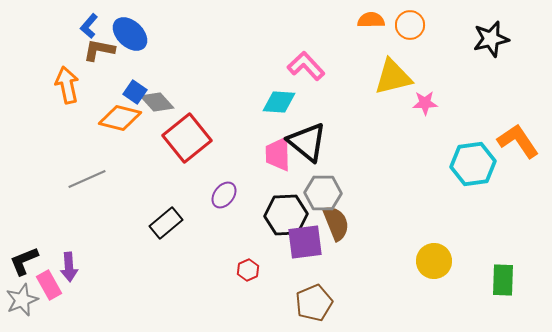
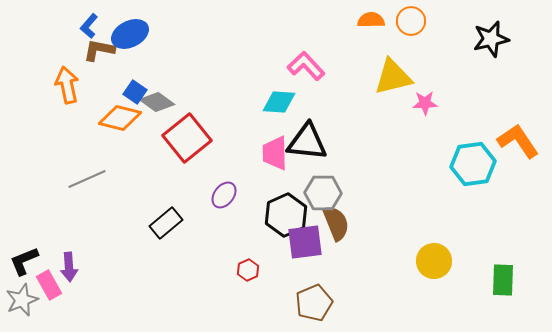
orange circle: moved 1 px right, 4 px up
blue ellipse: rotated 69 degrees counterclockwise
gray diamond: rotated 12 degrees counterclockwise
black triangle: rotated 33 degrees counterclockwise
pink trapezoid: moved 3 px left, 1 px up
black hexagon: rotated 21 degrees counterclockwise
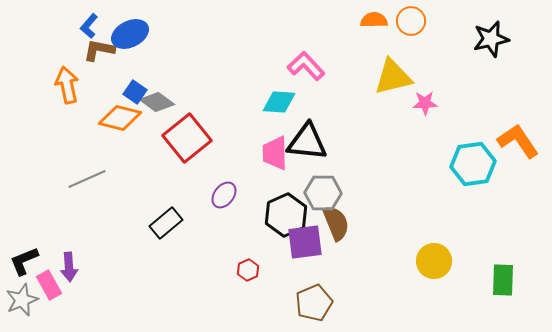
orange semicircle: moved 3 px right
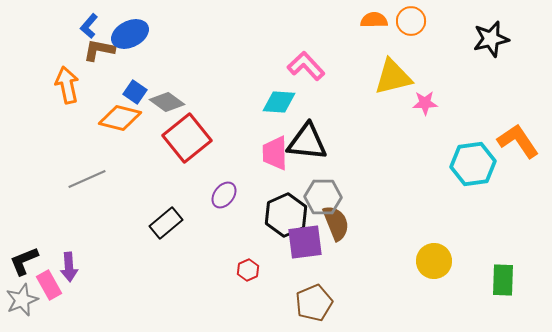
gray diamond: moved 10 px right
gray hexagon: moved 4 px down
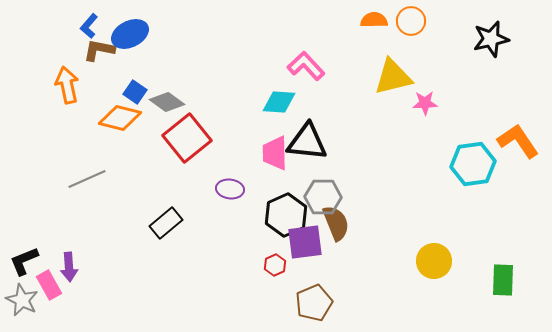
purple ellipse: moved 6 px right, 6 px up; rotated 60 degrees clockwise
red hexagon: moved 27 px right, 5 px up
gray star: rotated 24 degrees counterclockwise
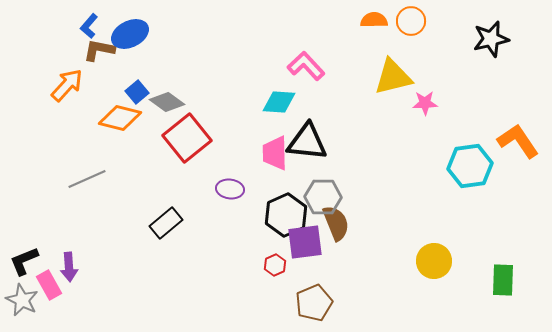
orange arrow: rotated 54 degrees clockwise
blue square: moved 2 px right; rotated 15 degrees clockwise
cyan hexagon: moved 3 px left, 2 px down
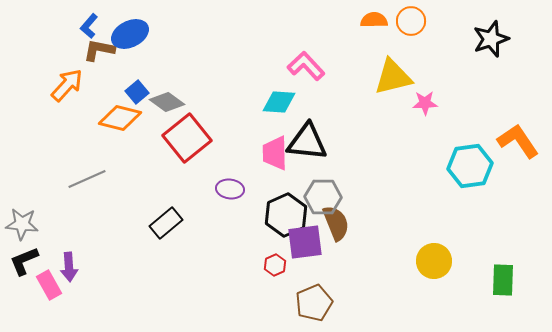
black star: rotated 6 degrees counterclockwise
gray star: moved 76 px up; rotated 20 degrees counterclockwise
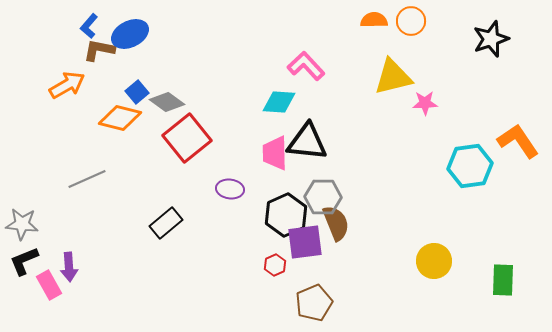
orange arrow: rotated 18 degrees clockwise
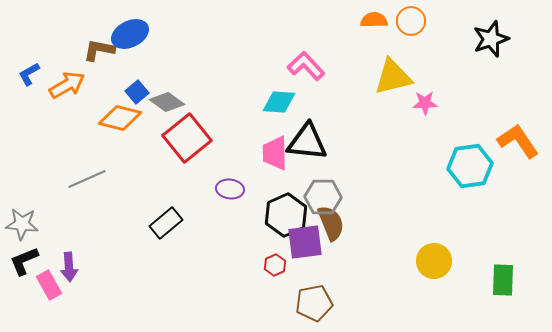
blue L-shape: moved 60 px left, 48 px down; rotated 20 degrees clockwise
brown semicircle: moved 5 px left
brown pentagon: rotated 12 degrees clockwise
